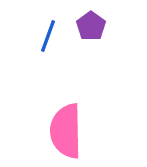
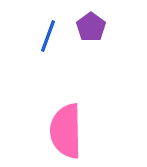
purple pentagon: moved 1 px down
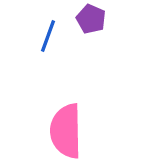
purple pentagon: moved 8 px up; rotated 12 degrees counterclockwise
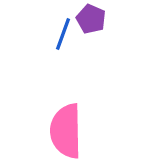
blue line: moved 15 px right, 2 px up
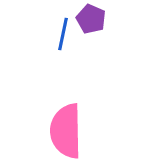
blue line: rotated 8 degrees counterclockwise
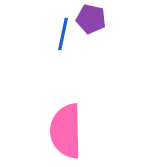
purple pentagon: rotated 12 degrees counterclockwise
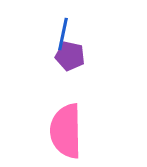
purple pentagon: moved 21 px left, 37 px down
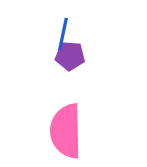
purple pentagon: rotated 8 degrees counterclockwise
